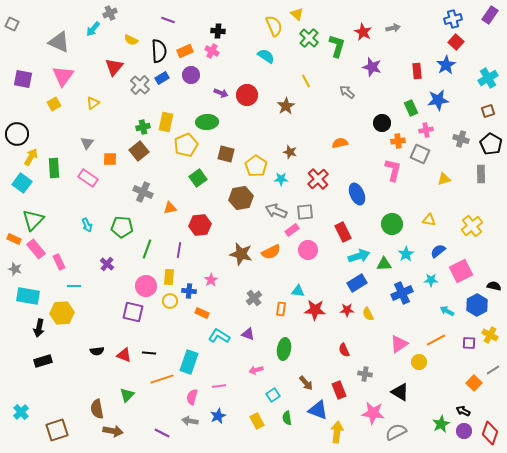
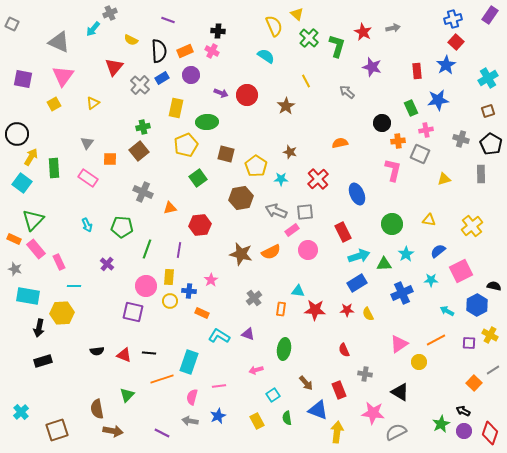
yellow rectangle at (166, 122): moved 10 px right, 14 px up
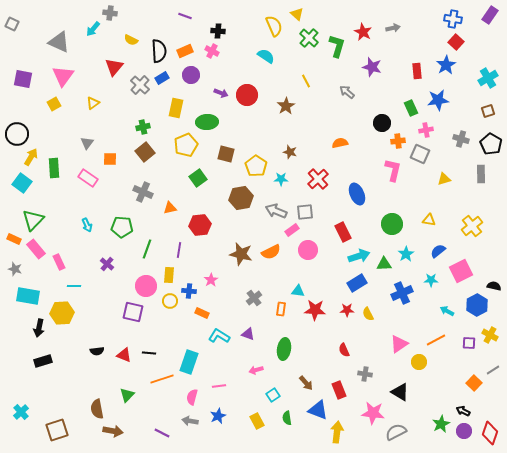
gray cross at (110, 13): rotated 32 degrees clockwise
blue cross at (453, 19): rotated 24 degrees clockwise
purple line at (168, 20): moved 17 px right, 4 px up
brown square at (139, 151): moved 6 px right, 1 px down
yellow rectangle at (169, 277): moved 2 px up
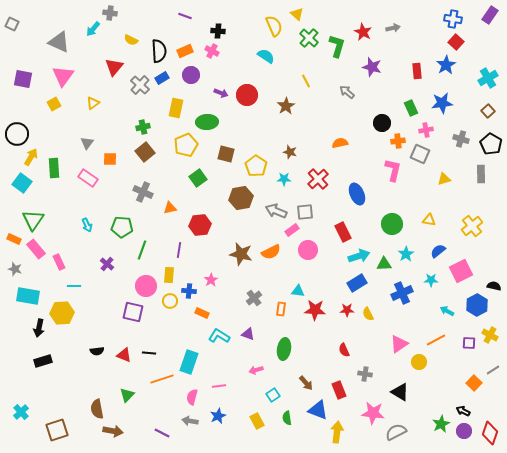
blue star at (438, 100): moved 4 px right, 3 px down
brown square at (488, 111): rotated 24 degrees counterclockwise
cyan star at (281, 179): moved 3 px right
green triangle at (33, 220): rotated 10 degrees counterclockwise
green line at (147, 249): moved 5 px left, 1 px down
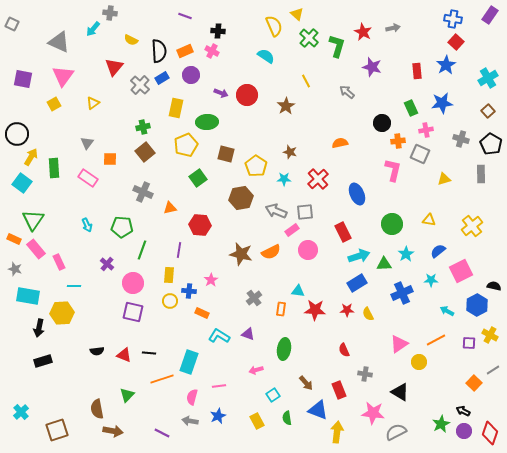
red hexagon at (200, 225): rotated 10 degrees clockwise
pink circle at (146, 286): moved 13 px left, 3 px up
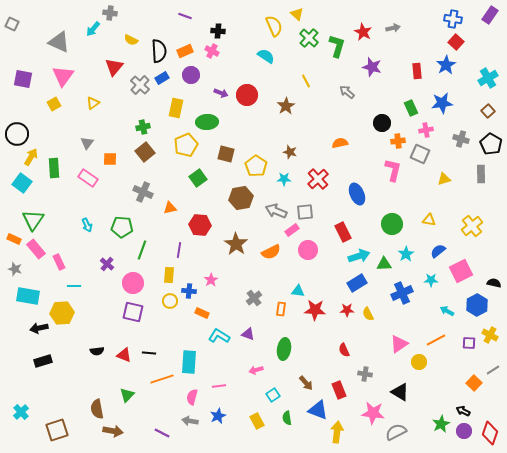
brown star at (241, 254): moved 5 px left, 10 px up; rotated 20 degrees clockwise
black semicircle at (494, 286): moved 3 px up
black arrow at (39, 328): rotated 66 degrees clockwise
cyan rectangle at (189, 362): rotated 15 degrees counterclockwise
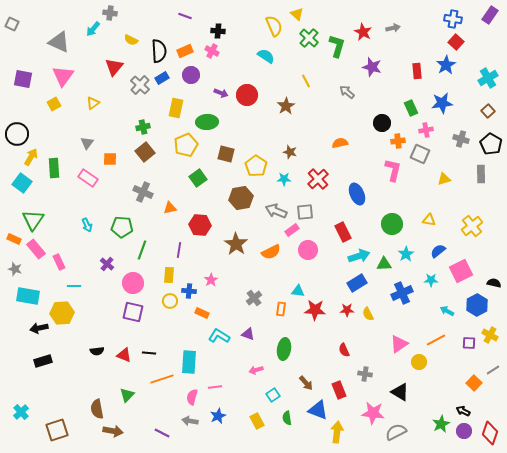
pink line at (219, 386): moved 4 px left, 1 px down
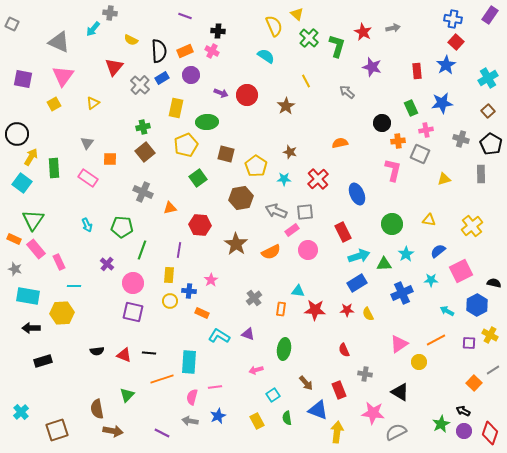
black arrow at (39, 328): moved 8 px left; rotated 12 degrees clockwise
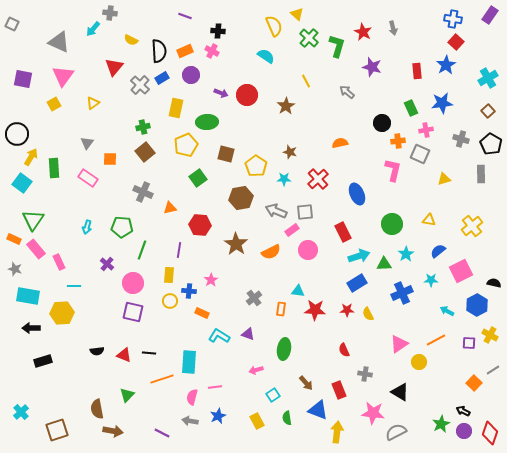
gray arrow at (393, 28): rotated 88 degrees clockwise
cyan arrow at (87, 225): moved 2 px down; rotated 40 degrees clockwise
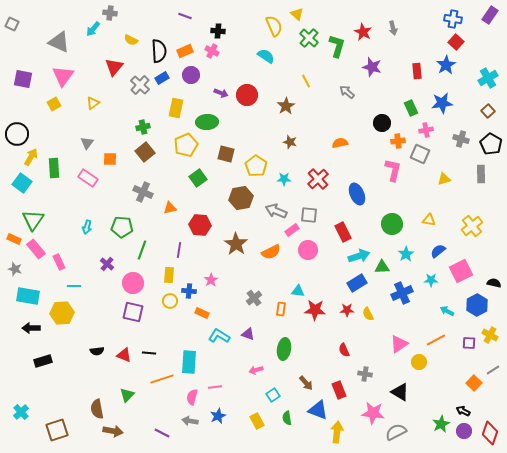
brown star at (290, 152): moved 10 px up
gray square at (305, 212): moved 4 px right, 3 px down; rotated 12 degrees clockwise
green triangle at (384, 264): moved 2 px left, 3 px down
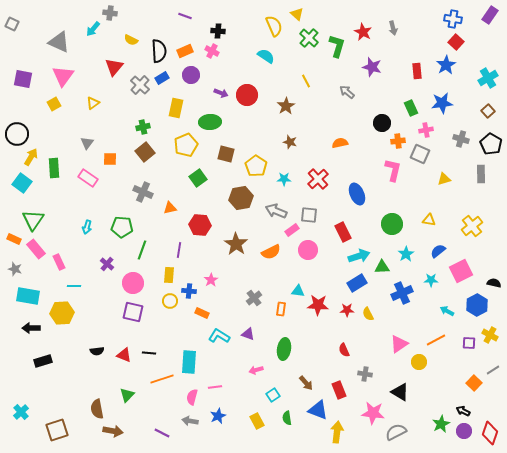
green ellipse at (207, 122): moved 3 px right
red star at (315, 310): moved 3 px right, 5 px up
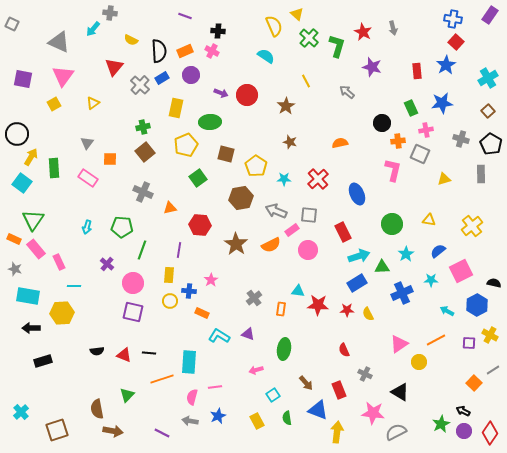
orange semicircle at (271, 252): moved 7 px up
gray cross at (365, 374): rotated 16 degrees clockwise
red diamond at (490, 433): rotated 15 degrees clockwise
